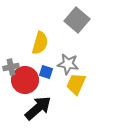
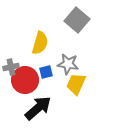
blue square: rotated 32 degrees counterclockwise
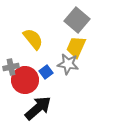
yellow semicircle: moved 7 px left, 4 px up; rotated 55 degrees counterclockwise
blue square: rotated 24 degrees counterclockwise
yellow trapezoid: moved 37 px up
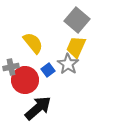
yellow semicircle: moved 4 px down
gray star: rotated 25 degrees clockwise
blue square: moved 2 px right, 2 px up
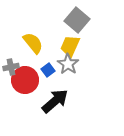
yellow trapezoid: moved 6 px left, 1 px up
black arrow: moved 17 px right, 7 px up
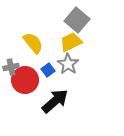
yellow trapezoid: moved 1 px right, 4 px up; rotated 40 degrees clockwise
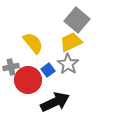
red circle: moved 3 px right
black arrow: moved 1 px down; rotated 16 degrees clockwise
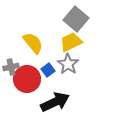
gray square: moved 1 px left, 1 px up
red circle: moved 1 px left, 1 px up
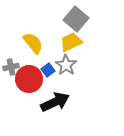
gray star: moved 2 px left, 1 px down
red circle: moved 2 px right
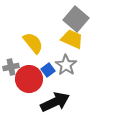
yellow trapezoid: moved 1 px right, 3 px up; rotated 50 degrees clockwise
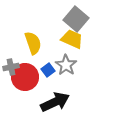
yellow semicircle: rotated 20 degrees clockwise
red circle: moved 4 px left, 2 px up
